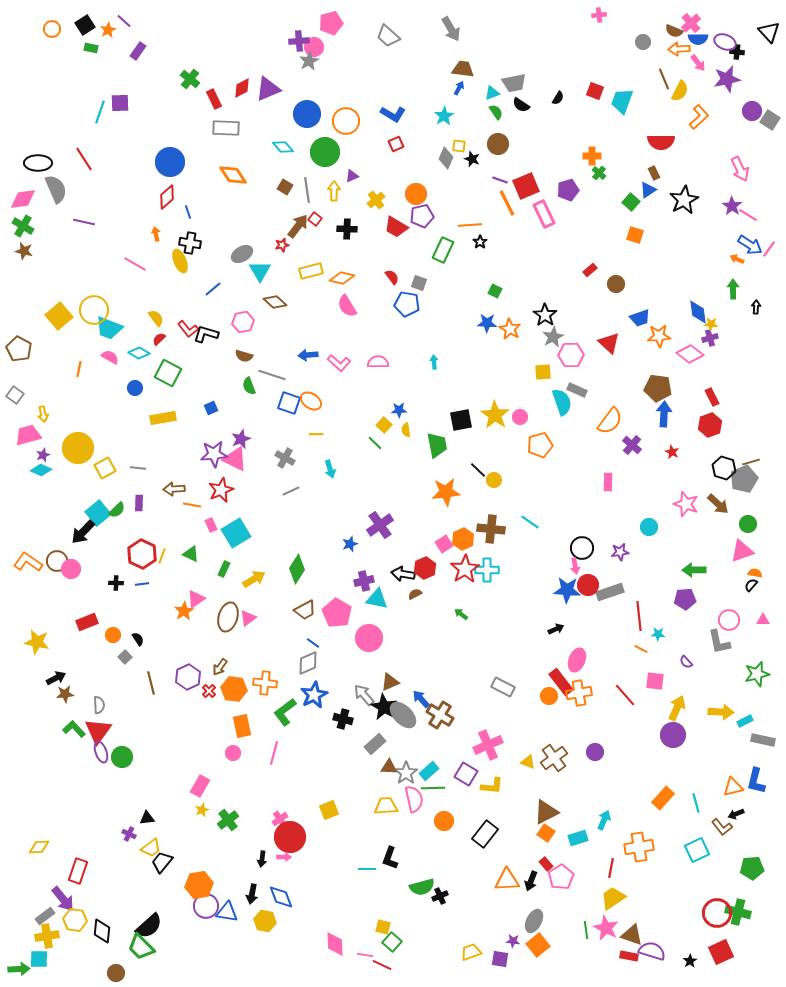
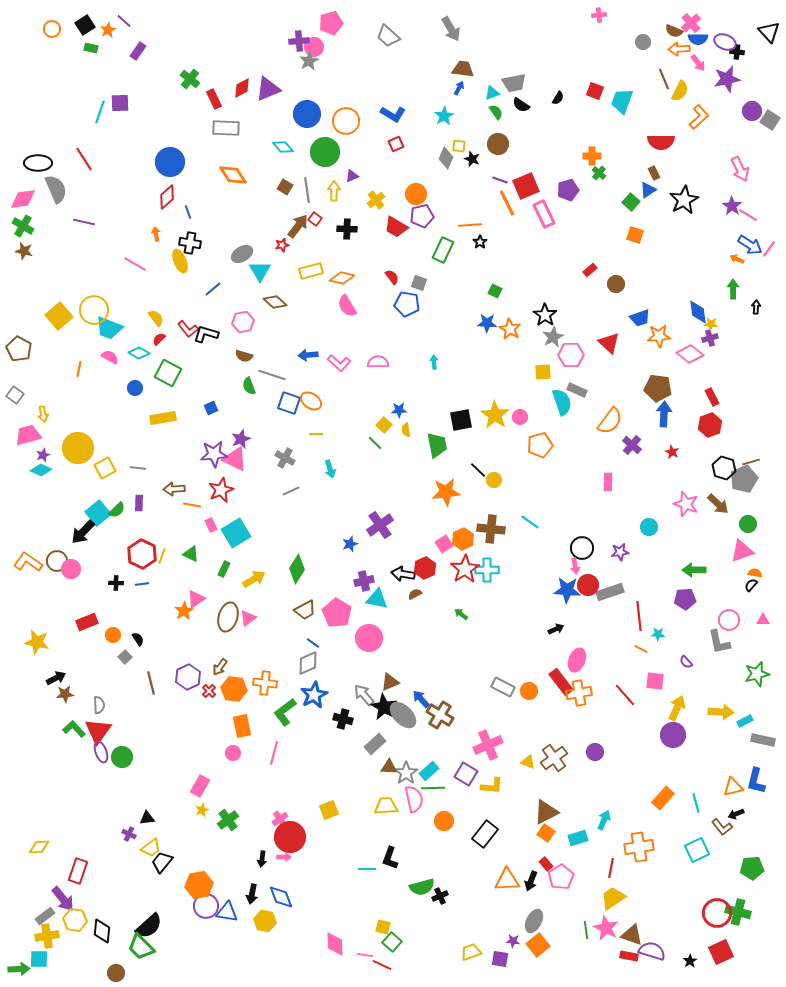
orange circle at (549, 696): moved 20 px left, 5 px up
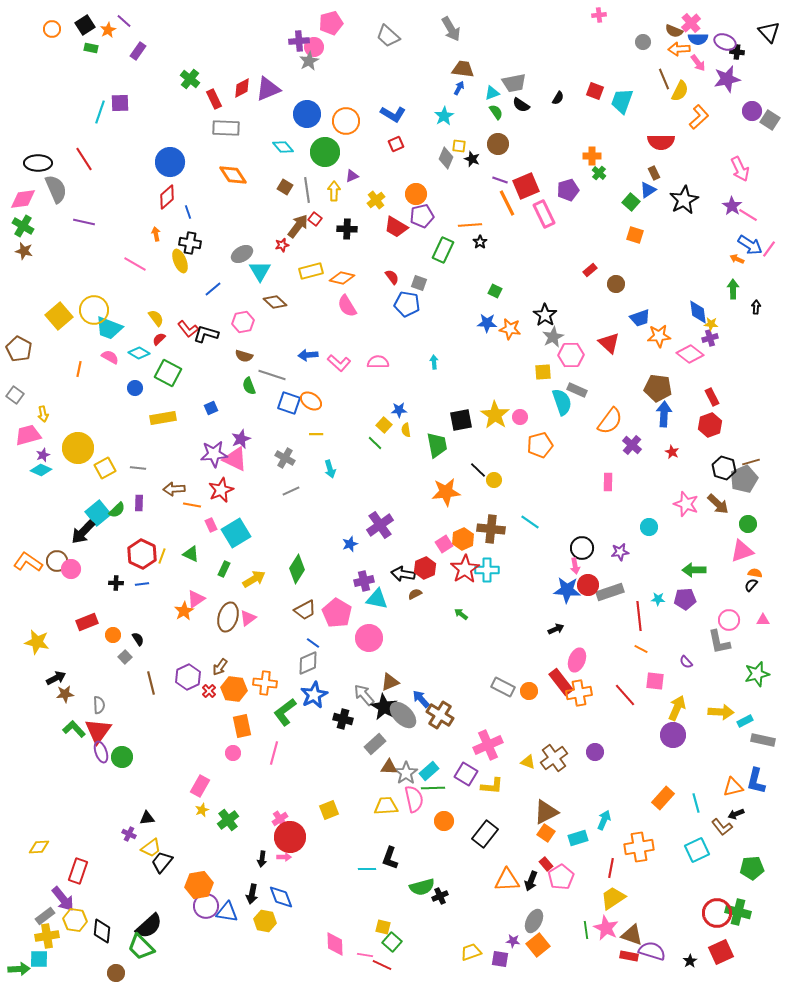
orange star at (510, 329): rotated 20 degrees counterclockwise
cyan star at (658, 634): moved 35 px up
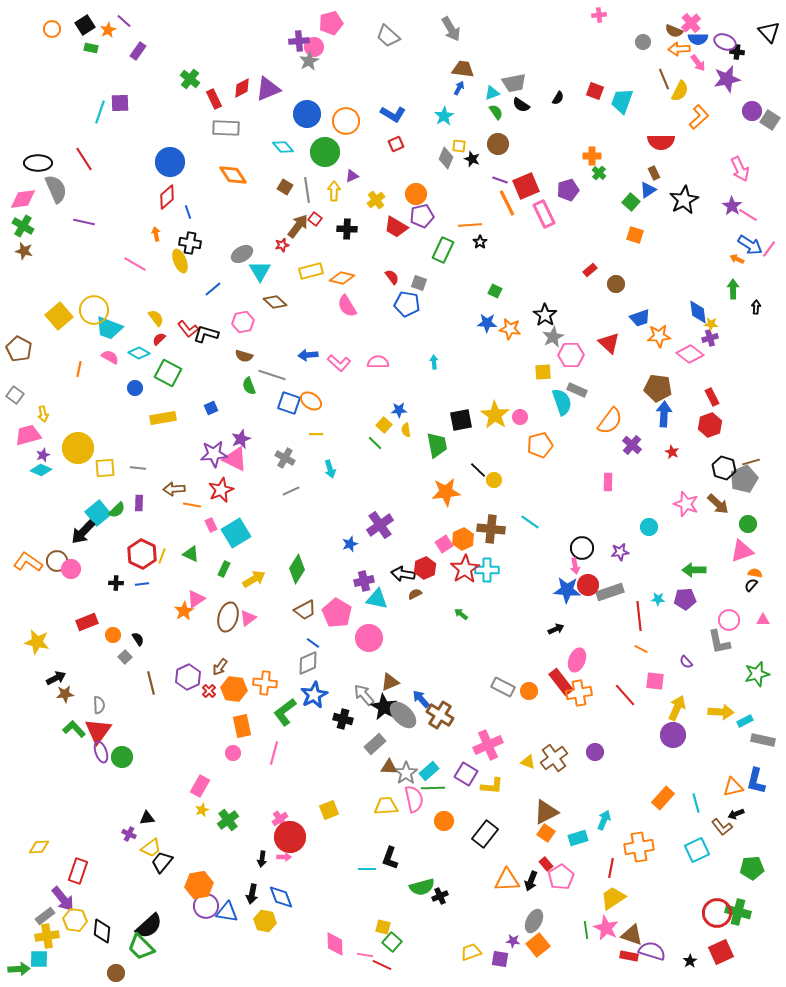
yellow square at (105, 468): rotated 25 degrees clockwise
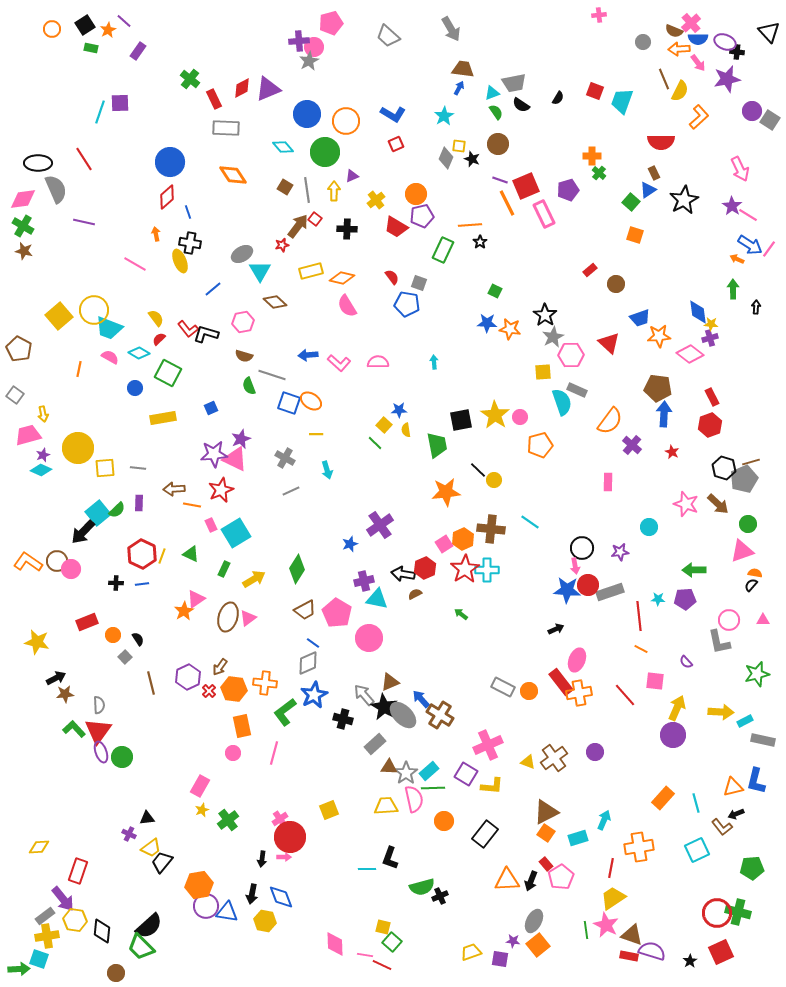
cyan arrow at (330, 469): moved 3 px left, 1 px down
pink star at (606, 928): moved 3 px up
cyan square at (39, 959): rotated 18 degrees clockwise
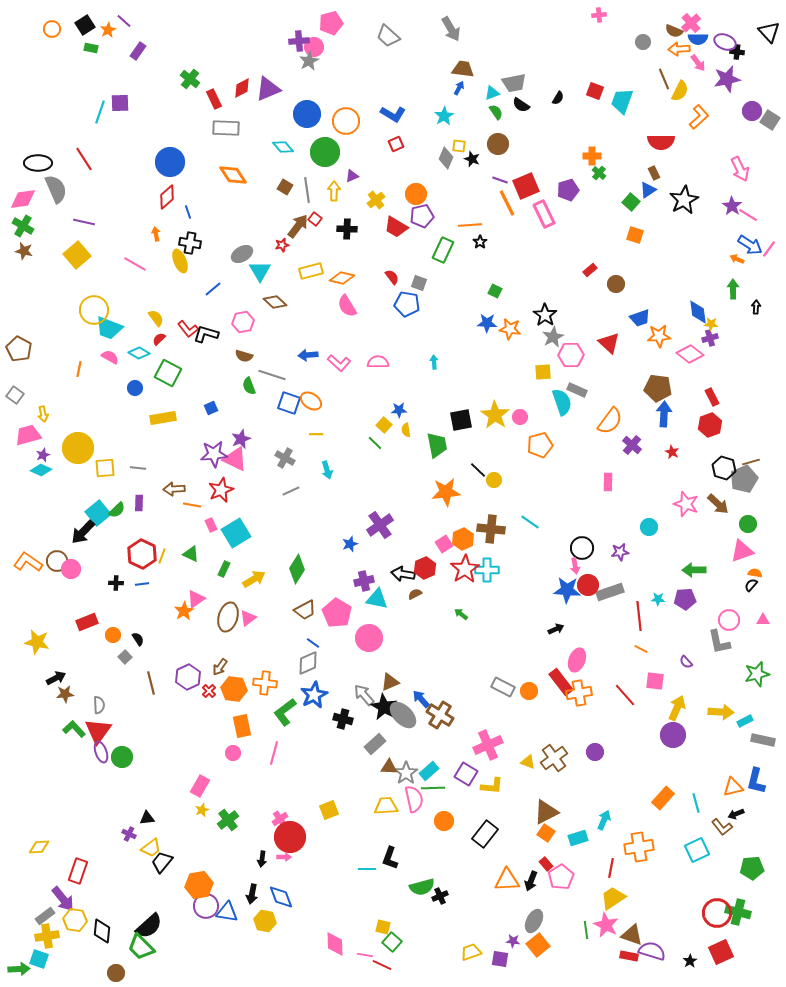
yellow square at (59, 316): moved 18 px right, 61 px up
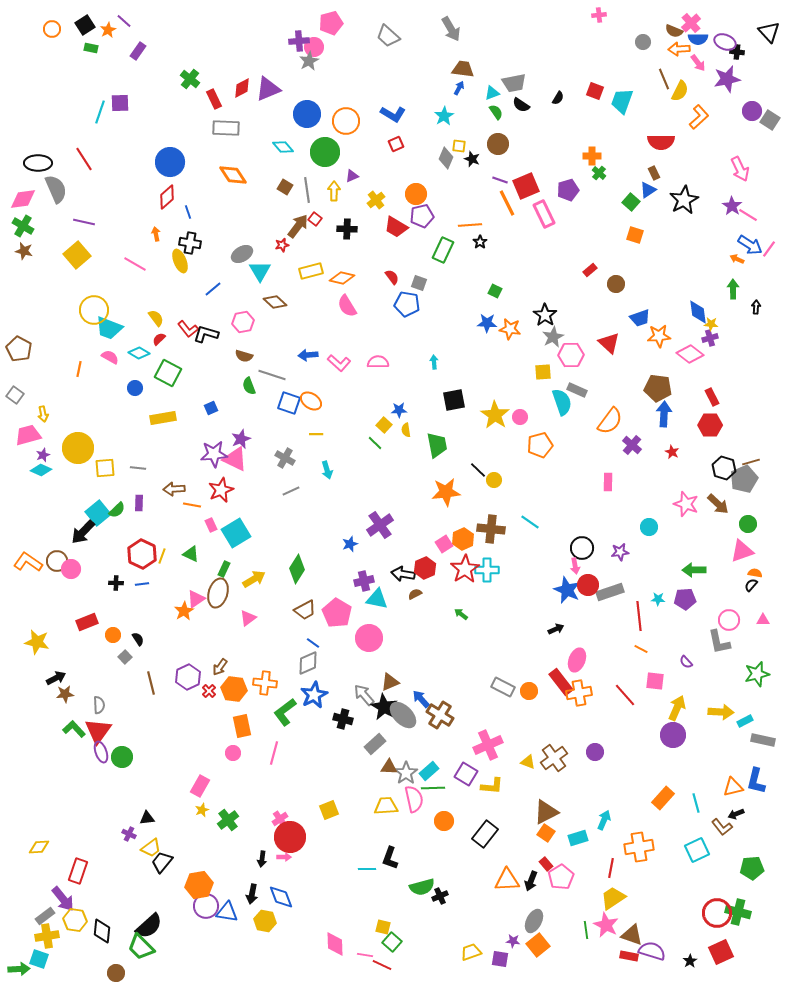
black square at (461, 420): moved 7 px left, 20 px up
red hexagon at (710, 425): rotated 20 degrees clockwise
blue star at (567, 590): rotated 20 degrees clockwise
brown ellipse at (228, 617): moved 10 px left, 24 px up
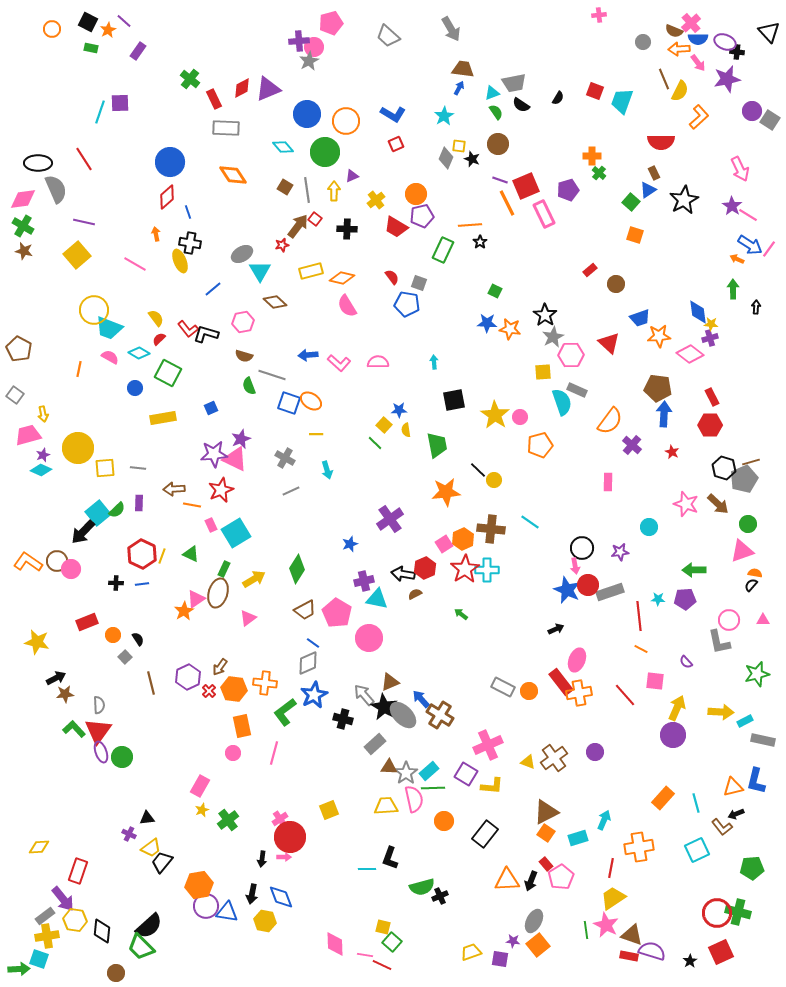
black square at (85, 25): moved 3 px right, 3 px up; rotated 30 degrees counterclockwise
purple cross at (380, 525): moved 10 px right, 6 px up
